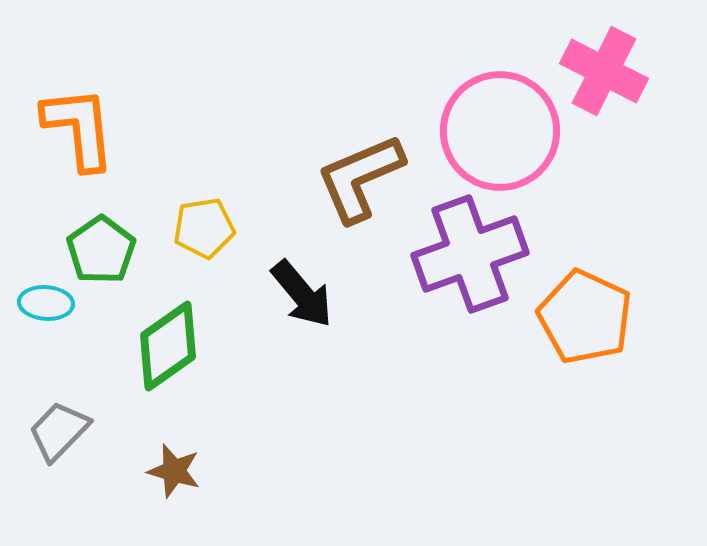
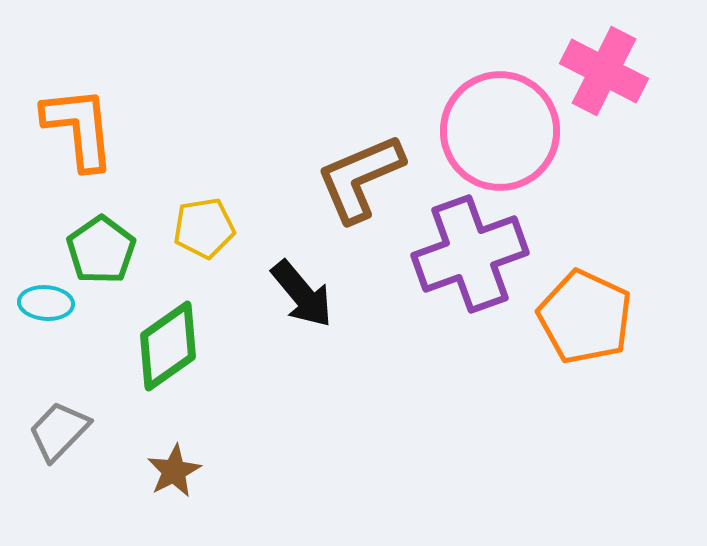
brown star: rotated 28 degrees clockwise
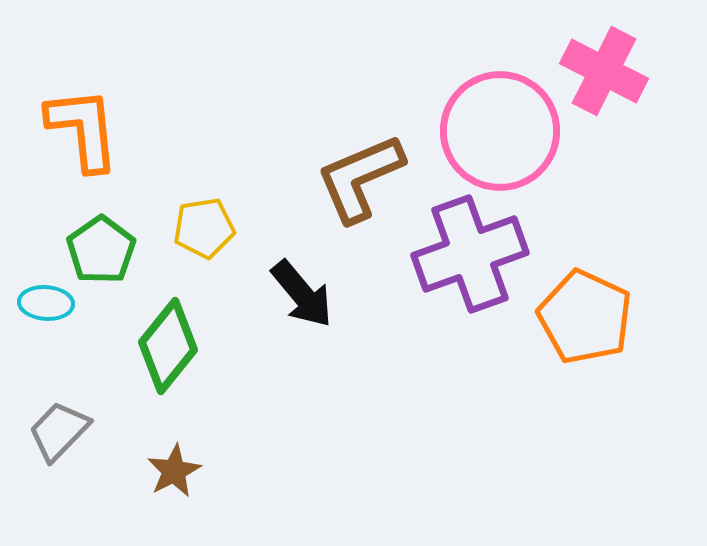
orange L-shape: moved 4 px right, 1 px down
green diamond: rotated 16 degrees counterclockwise
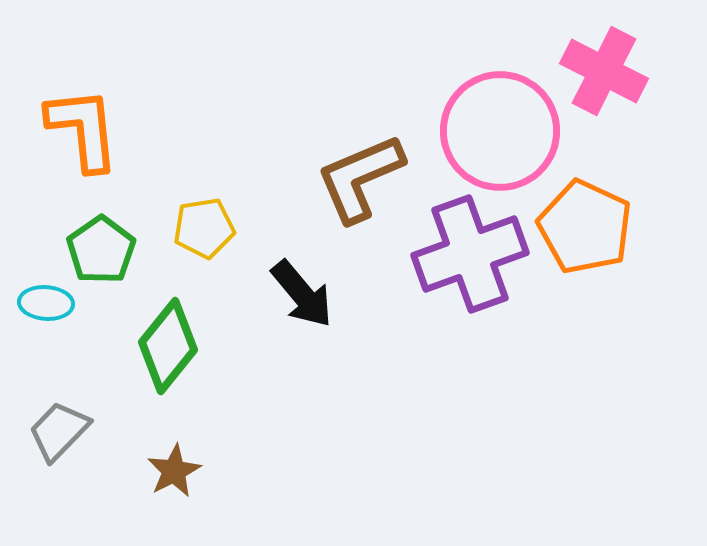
orange pentagon: moved 90 px up
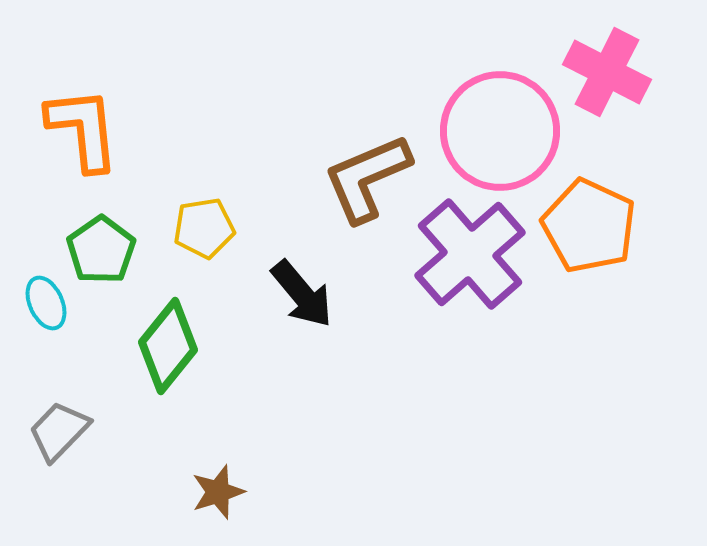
pink cross: moved 3 px right, 1 px down
brown L-shape: moved 7 px right
orange pentagon: moved 4 px right, 1 px up
purple cross: rotated 21 degrees counterclockwise
cyan ellipse: rotated 62 degrees clockwise
brown star: moved 44 px right, 21 px down; rotated 10 degrees clockwise
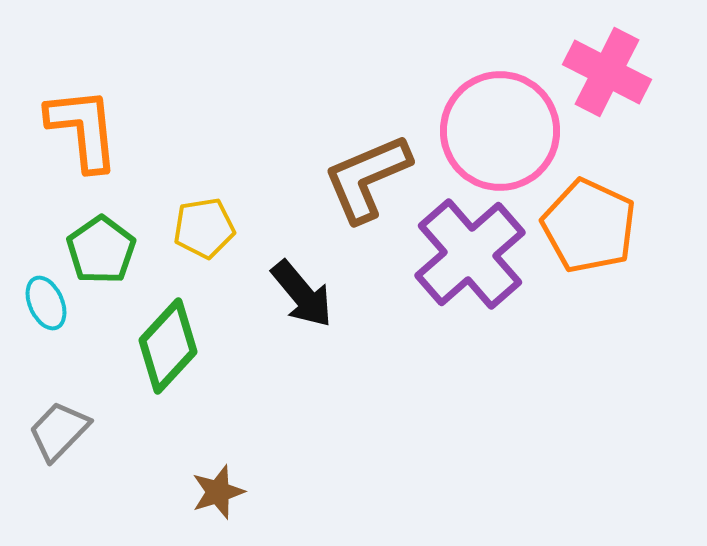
green diamond: rotated 4 degrees clockwise
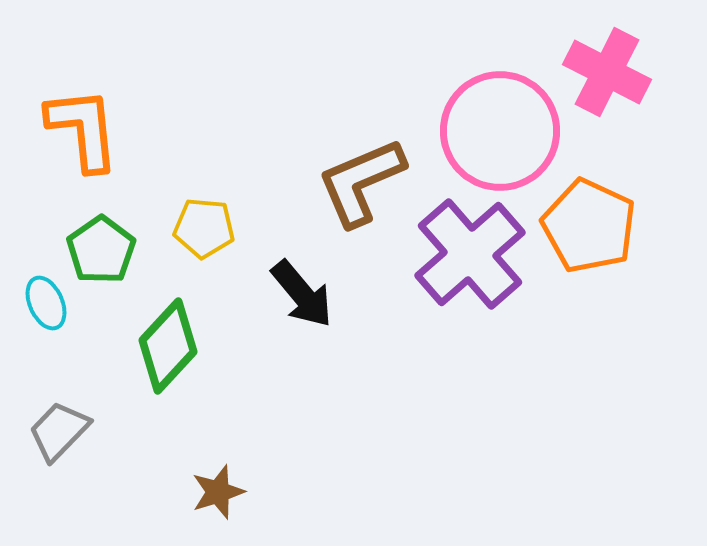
brown L-shape: moved 6 px left, 4 px down
yellow pentagon: rotated 14 degrees clockwise
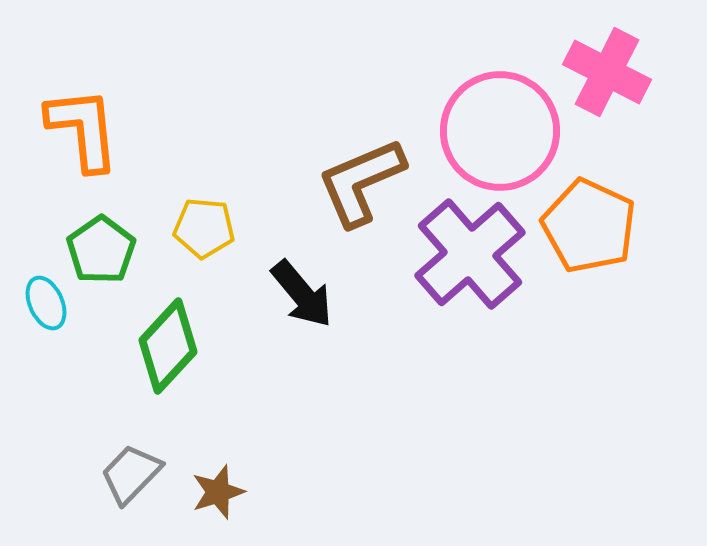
gray trapezoid: moved 72 px right, 43 px down
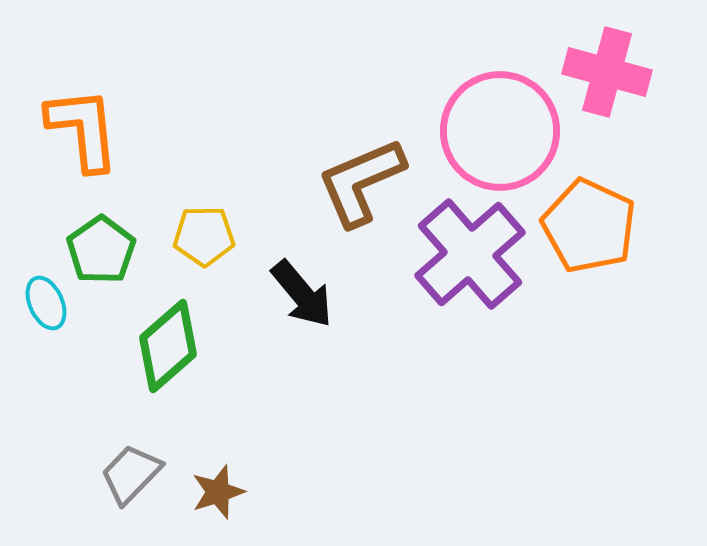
pink cross: rotated 12 degrees counterclockwise
yellow pentagon: moved 8 px down; rotated 6 degrees counterclockwise
green diamond: rotated 6 degrees clockwise
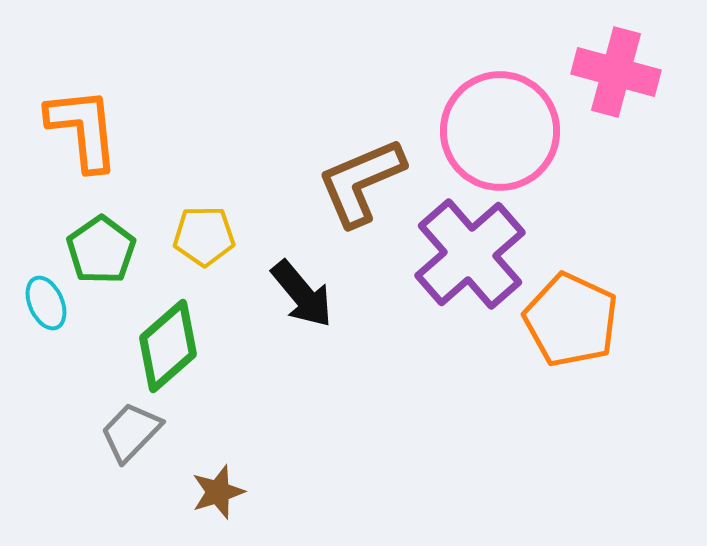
pink cross: moved 9 px right
orange pentagon: moved 18 px left, 94 px down
gray trapezoid: moved 42 px up
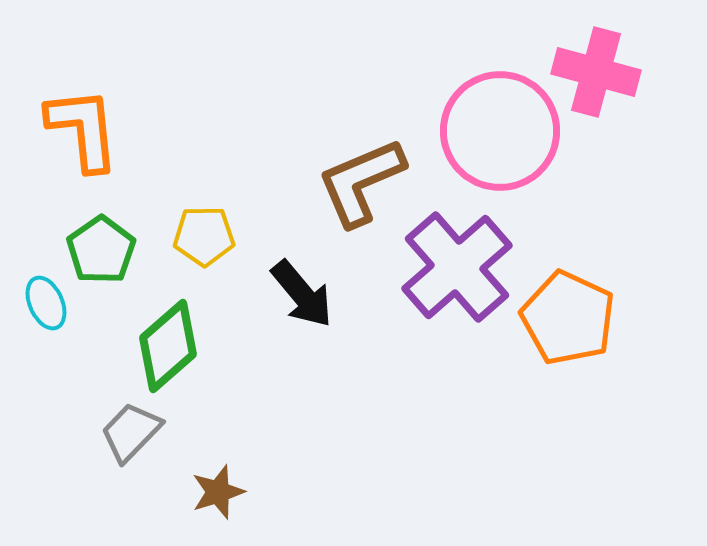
pink cross: moved 20 px left
purple cross: moved 13 px left, 13 px down
orange pentagon: moved 3 px left, 2 px up
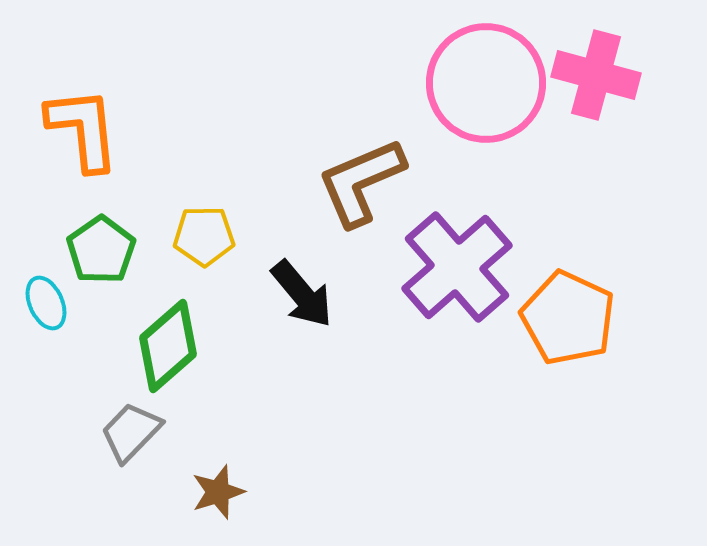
pink cross: moved 3 px down
pink circle: moved 14 px left, 48 px up
